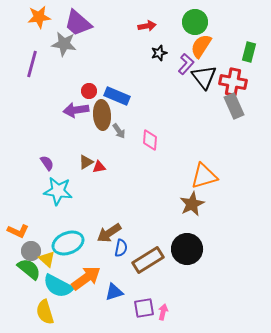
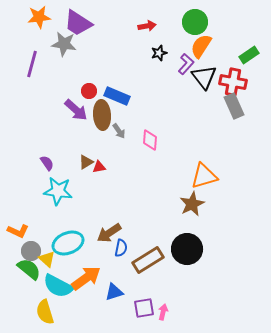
purple trapezoid: rotated 8 degrees counterclockwise
green rectangle: moved 3 px down; rotated 42 degrees clockwise
purple arrow: rotated 130 degrees counterclockwise
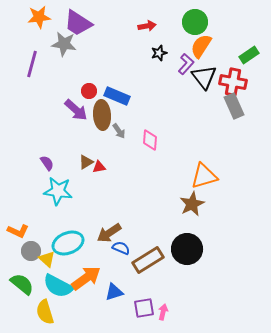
blue semicircle: rotated 78 degrees counterclockwise
green semicircle: moved 7 px left, 15 px down
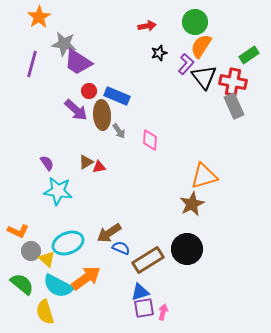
orange star: rotated 25 degrees counterclockwise
purple trapezoid: moved 39 px down
blue triangle: moved 26 px right
